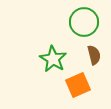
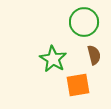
orange square: rotated 15 degrees clockwise
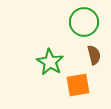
green star: moved 3 px left, 3 px down
